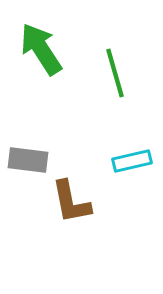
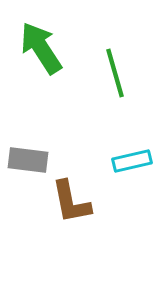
green arrow: moved 1 px up
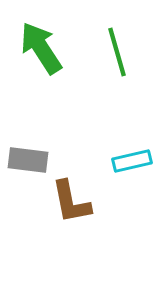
green line: moved 2 px right, 21 px up
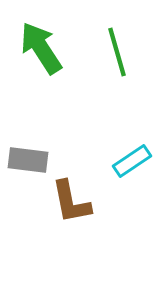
cyan rectangle: rotated 21 degrees counterclockwise
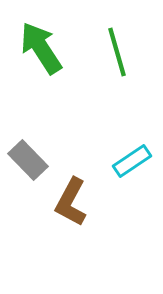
gray rectangle: rotated 39 degrees clockwise
brown L-shape: rotated 39 degrees clockwise
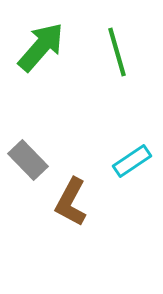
green arrow: moved 1 px up; rotated 74 degrees clockwise
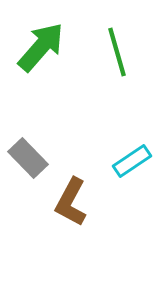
gray rectangle: moved 2 px up
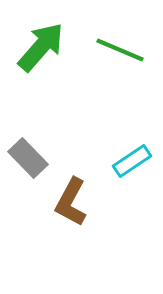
green line: moved 3 px right, 2 px up; rotated 51 degrees counterclockwise
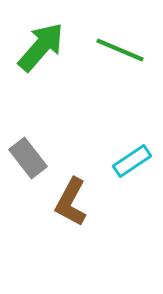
gray rectangle: rotated 6 degrees clockwise
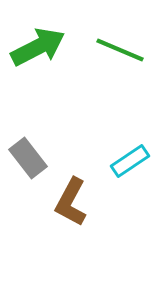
green arrow: moved 3 px left; rotated 22 degrees clockwise
cyan rectangle: moved 2 px left
